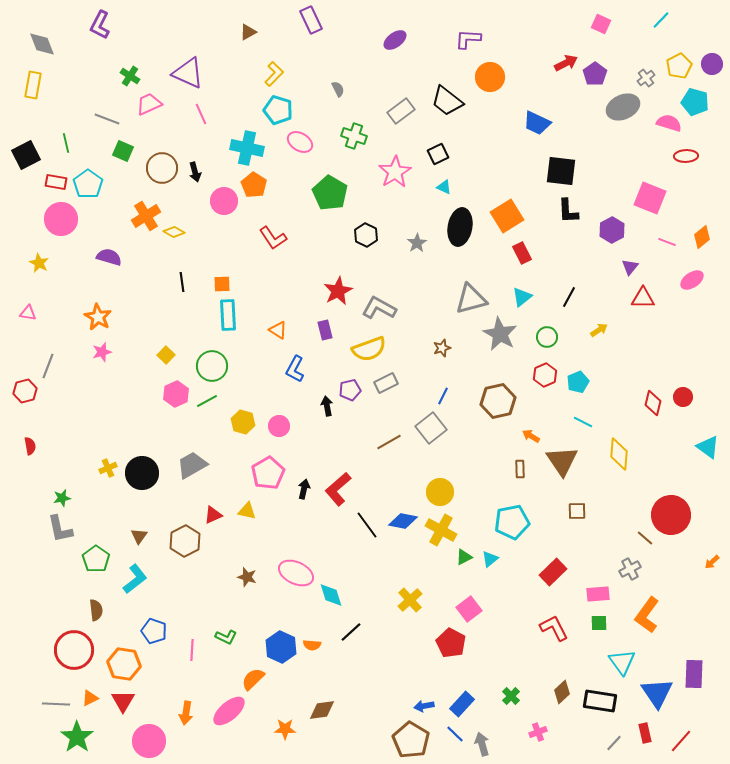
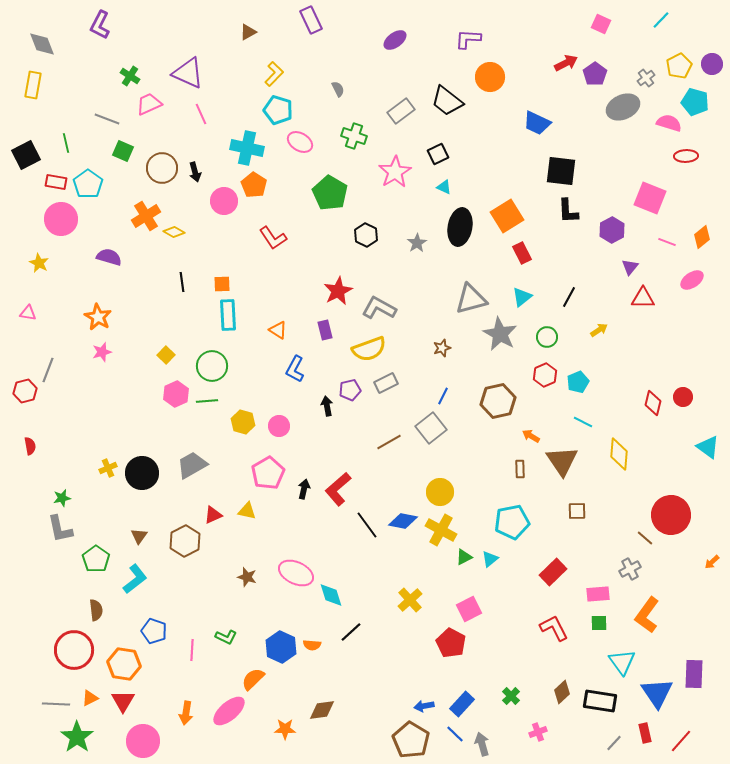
gray line at (48, 366): moved 4 px down
green line at (207, 401): rotated 25 degrees clockwise
pink square at (469, 609): rotated 10 degrees clockwise
pink circle at (149, 741): moved 6 px left
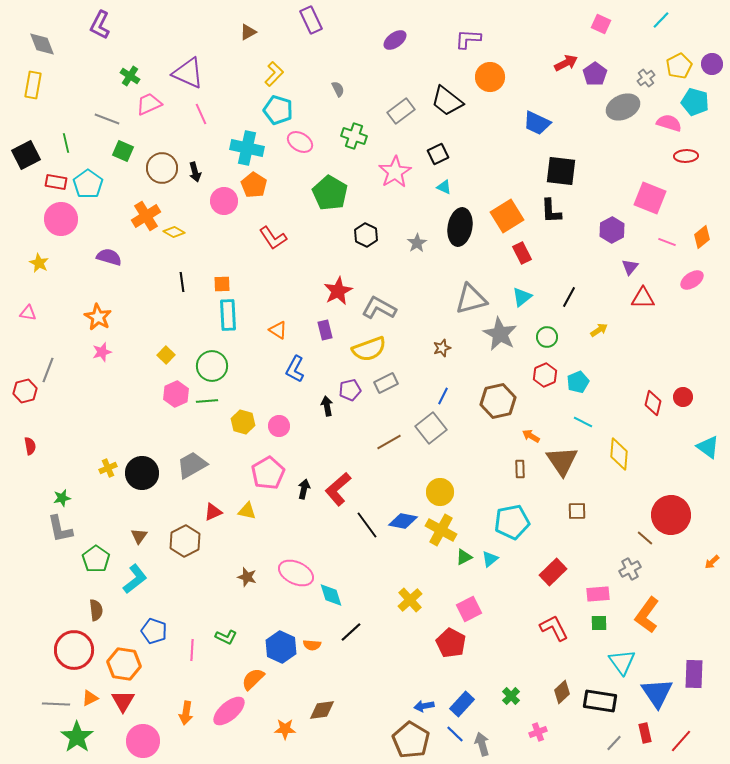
black L-shape at (568, 211): moved 17 px left
red triangle at (213, 515): moved 3 px up
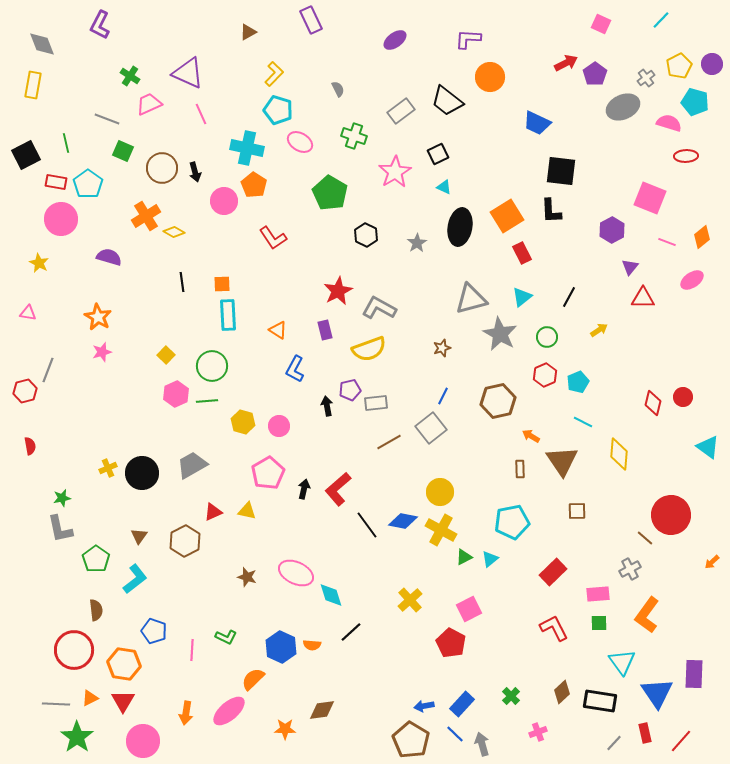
gray rectangle at (386, 383): moved 10 px left, 20 px down; rotated 20 degrees clockwise
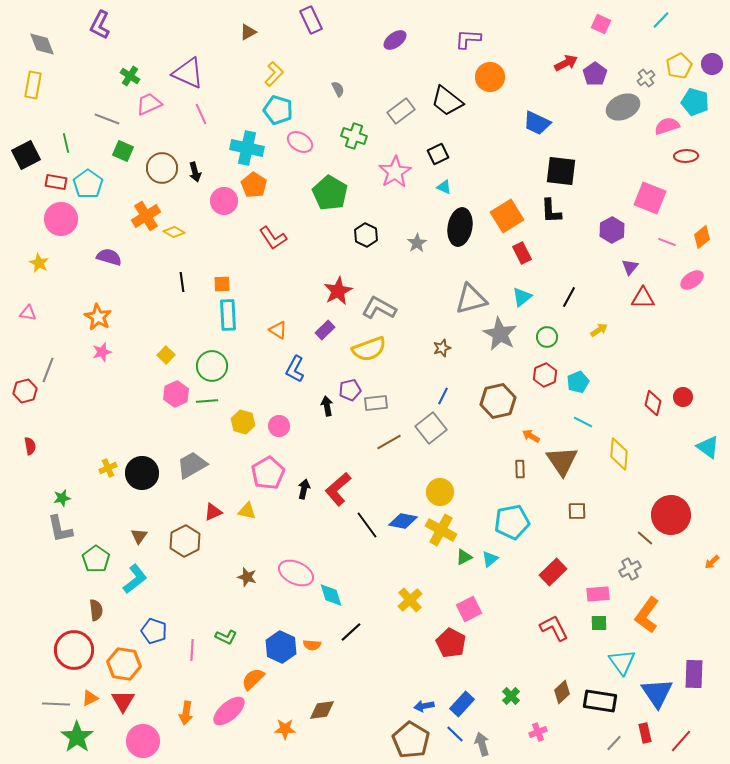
pink semicircle at (669, 123): moved 2 px left, 3 px down; rotated 35 degrees counterclockwise
purple rectangle at (325, 330): rotated 60 degrees clockwise
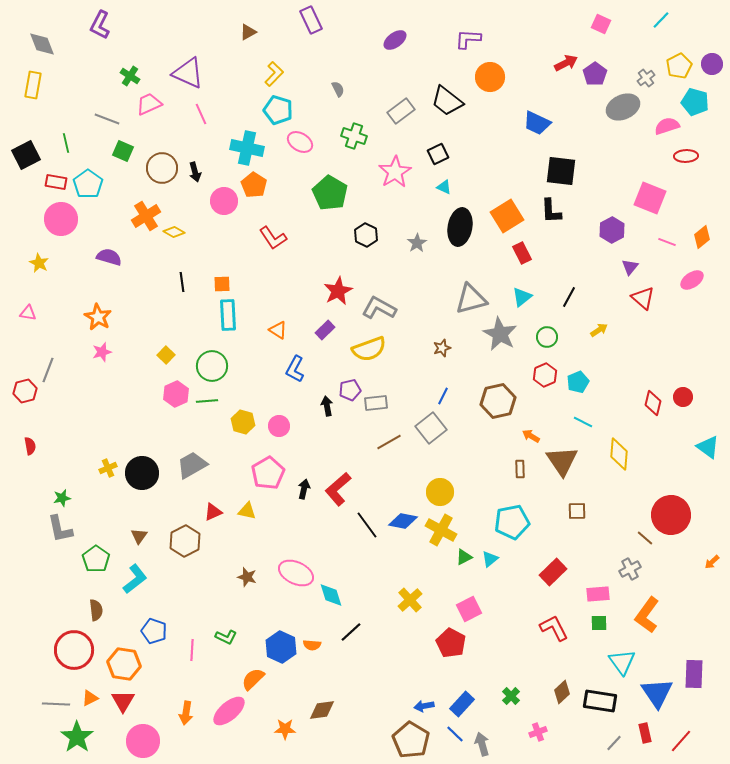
red triangle at (643, 298): rotated 40 degrees clockwise
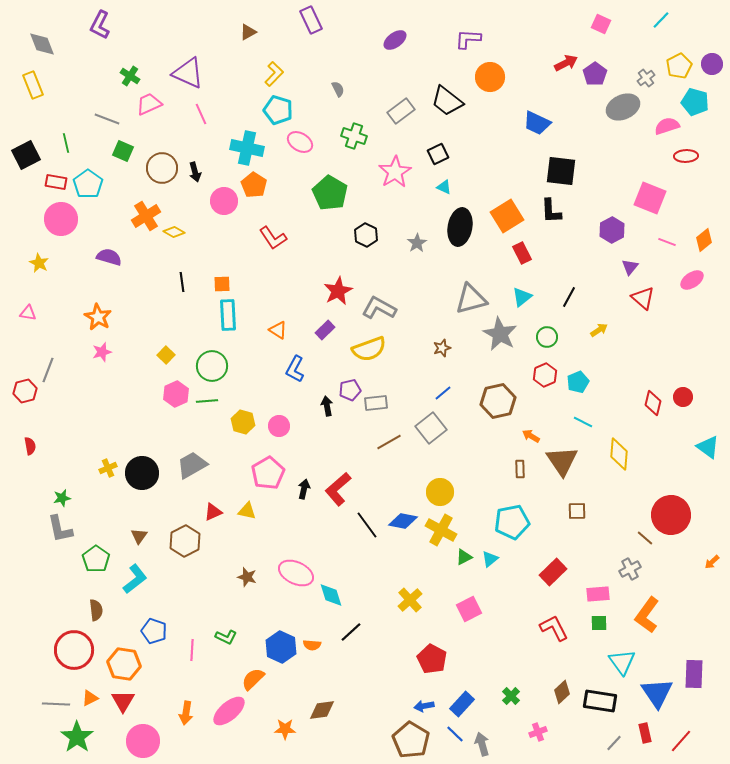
yellow rectangle at (33, 85): rotated 32 degrees counterclockwise
orange diamond at (702, 237): moved 2 px right, 3 px down
blue line at (443, 396): moved 3 px up; rotated 24 degrees clockwise
red pentagon at (451, 643): moved 19 px left, 16 px down
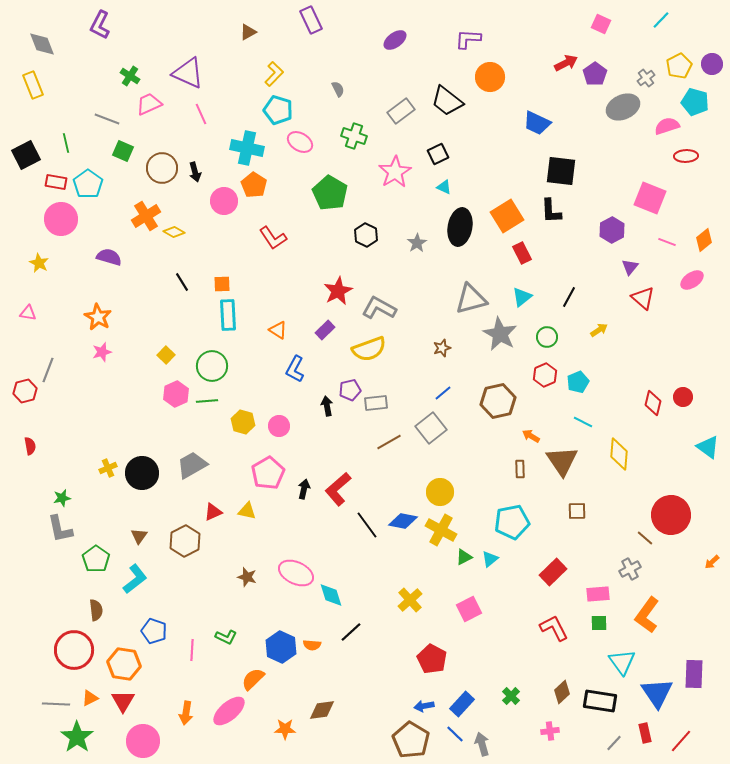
black line at (182, 282): rotated 24 degrees counterclockwise
pink cross at (538, 732): moved 12 px right, 1 px up; rotated 12 degrees clockwise
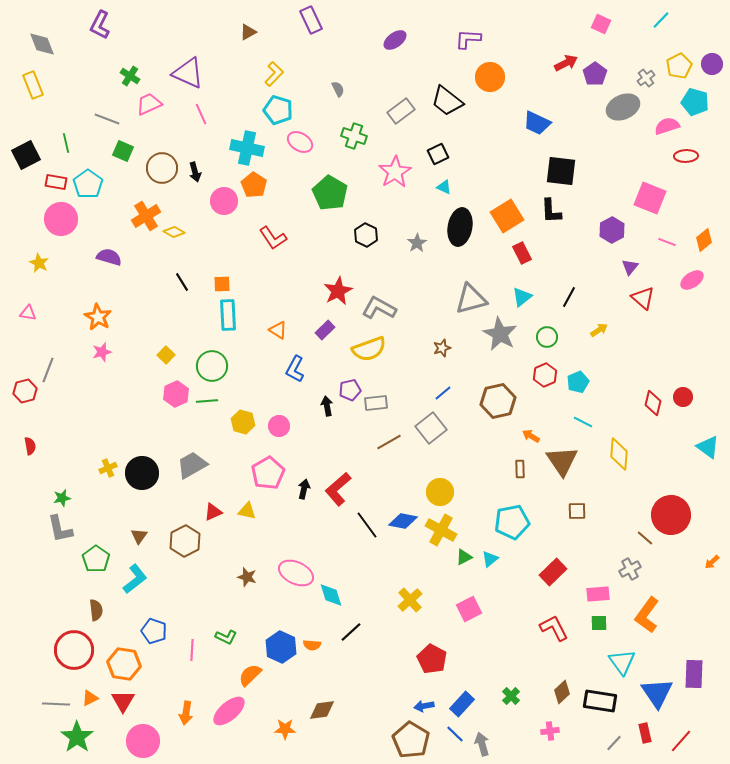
orange semicircle at (253, 679): moved 3 px left, 4 px up
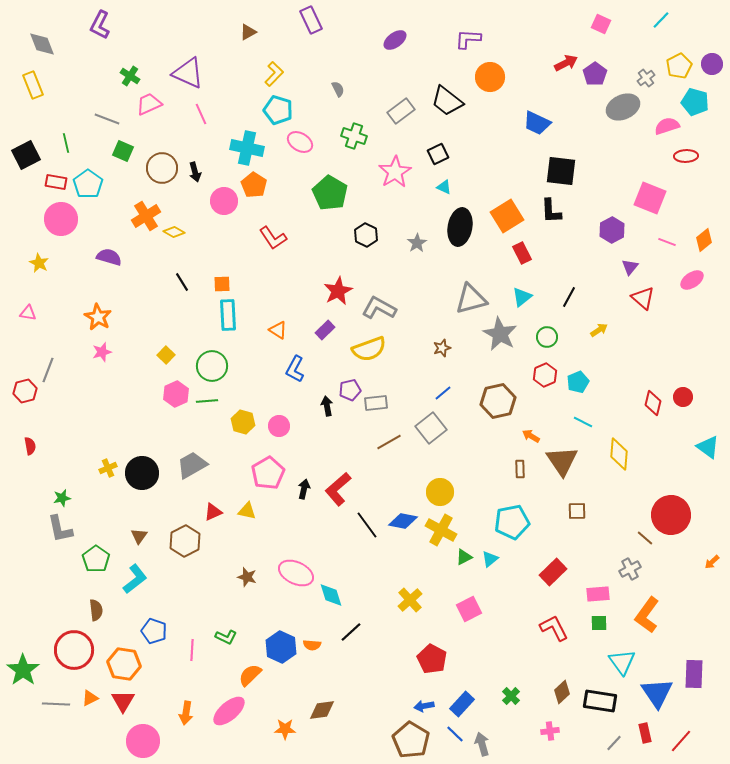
green star at (77, 737): moved 54 px left, 67 px up
